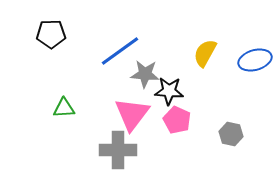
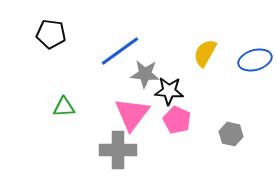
black pentagon: rotated 8 degrees clockwise
green triangle: moved 1 px up
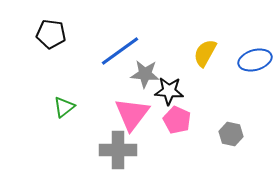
green triangle: rotated 35 degrees counterclockwise
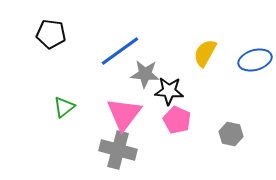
pink triangle: moved 8 px left
gray cross: rotated 15 degrees clockwise
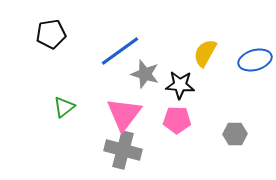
black pentagon: rotated 16 degrees counterclockwise
gray star: rotated 12 degrees clockwise
black star: moved 11 px right, 6 px up
pink pentagon: rotated 24 degrees counterclockwise
gray hexagon: moved 4 px right; rotated 15 degrees counterclockwise
gray cross: moved 5 px right
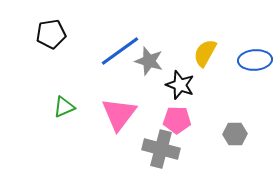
blue ellipse: rotated 12 degrees clockwise
gray star: moved 4 px right, 13 px up
black star: rotated 16 degrees clockwise
green triangle: rotated 15 degrees clockwise
pink triangle: moved 5 px left
gray cross: moved 38 px right, 1 px up
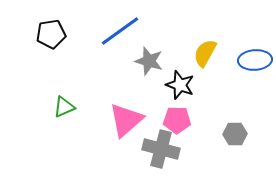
blue line: moved 20 px up
pink triangle: moved 7 px right, 6 px down; rotated 12 degrees clockwise
